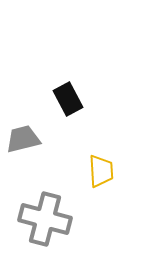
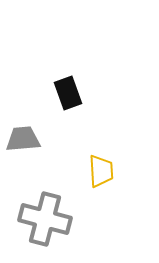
black rectangle: moved 6 px up; rotated 8 degrees clockwise
gray trapezoid: rotated 9 degrees clockwise
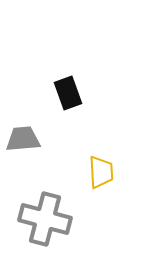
yellow trapezoid: moved 1 px down
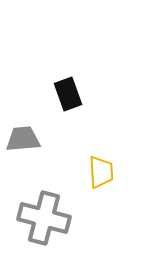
black rectangle: moved 1 px down
gray cross: moved 1 px left, 1 px up
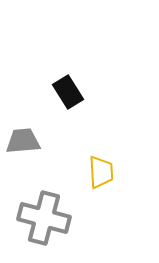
black rectangle: moved 2 px up; rotated 12 degrees counterclockwise
gray trapezoid: moved 2 px down
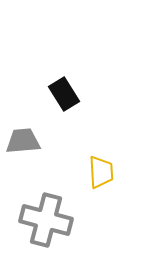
black rectangle: moved 4 px left, 2 px down
gray cross: moved 2 px right, 2 px down
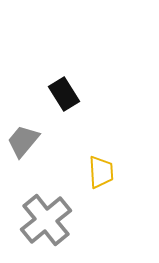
gray trapezoid: rotated 45 degrees counterclockwise
gray cross: rotated 36 degrees clockwise
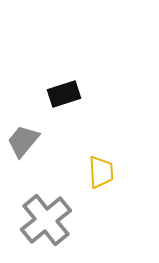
black rectangle: rotated 76 degrees counterclockwise
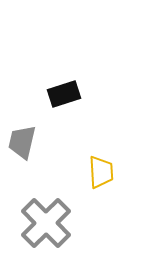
gray trapezoid: moved 1 px left, 1 px down; rotated 27 degrees counterclockwise
gray cross: moved 3 px down; rotated 6 degrees counterclockwise
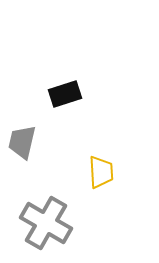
black rectangle: moved 1 px right
gray cross: rotated 15 degrees counterclockwise
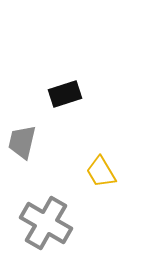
yellow trapezoid: rotated 152 degrees clockwise
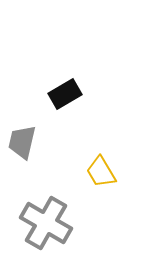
black rectangle: rotated 12 degrees counterclockwise
